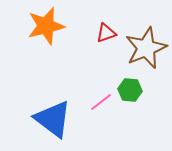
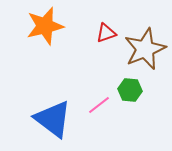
orange star: moved 1 px left
brown star: moved 1 px left, 1 px down
pink line: moved 2 px left, 3 px down
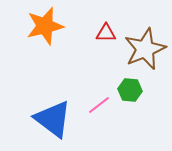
red triangle: rotated 20 degrees clockwise
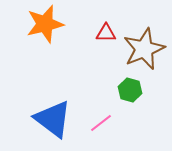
orange star: moved 2 px up
brown star: moved 1 px left
green hexagon: rotated 10 degrees clockwise
pink line: moved 2 px right, 18 px down
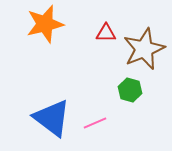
blue triangle: moved 1 px left, 1 px up
pink line: moved 6 px left; rotated 15 degrees clockwise
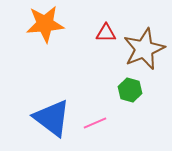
orange star: rotated 9 degrees clockwise
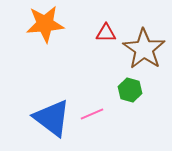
brown star: rotated 15 degrees counterclockwise
pink line: moved 3 px left, 9 px up
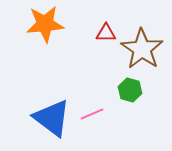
brown star: moved 2 px left
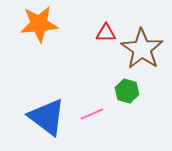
orange star: moved 6 px left
green hexagon: moved 3 px left, 1 px down
blue triangle: moved 5 px left, 1 px up
